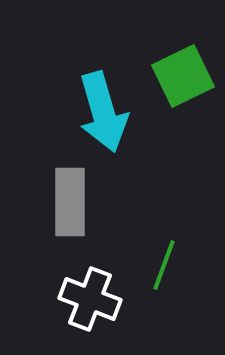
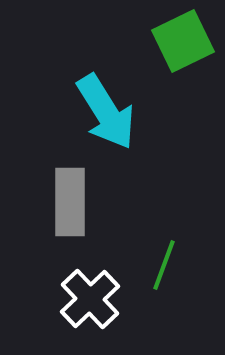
green square: moved 35 px up
cyan arrow: moved 3 px right; rotated 16 degrees counterclockwise
white cross: rotated 26 degrees clockwise
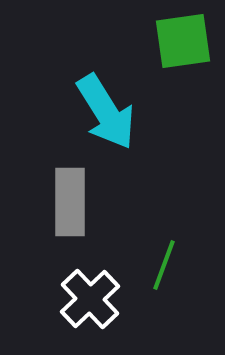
green square: rotated 18 degrees clockwise
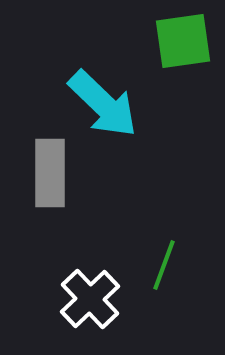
cyan arrow: moved 3 px left, 8 px up; rotated 14 degrees counterclockwise
gray rectangle: moved 20 px left, 29 px up
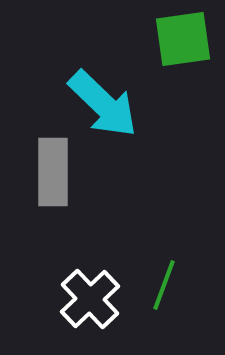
green square: moved 2 px up
gray rectangle: moved 3 px right, 1 px up
green line: moved 20 px down
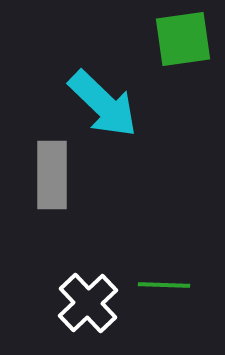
gray rectangle: moved 1 px left, 3 px down
green line: rotated 72 degrees clockwise
white cross: moved 2 px left, 4 px down
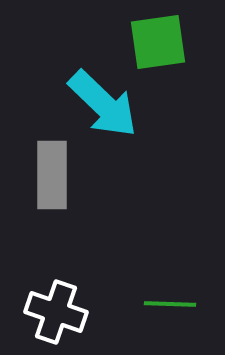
green square: moved 25 px left, 3 px down
green line: moved 6 px right, 19 px down
white cross: moved 32 px left, 9 px down; rotated 28 degrees counterclockwise
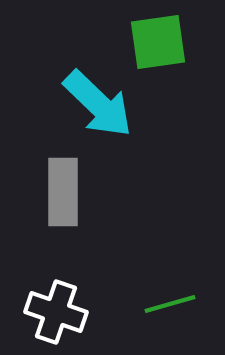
cyan arrow: moved 5 px left
gray rectangle: moved 11 px right, 17 px down
green line: rotated 18 degrees counterclockwise
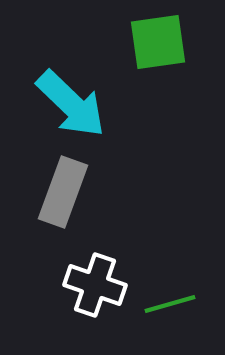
cyan arrow: moved 27 px left
gray rectangle: rotated 20 degrees clockwise
white cross: moved 39 px right, 27 px up
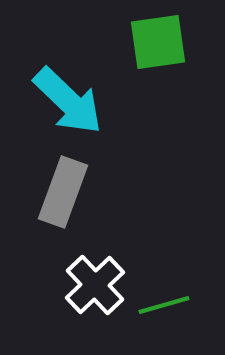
cyan arrow: moved 3 px left, 3 px up
white cross: rotated 28 degrees clockwise
green line: moved 6 px left, 1 px down
